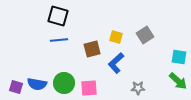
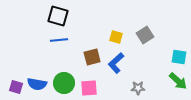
brown square: moved 8 px down
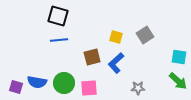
blue semicircle: moved 2 px up
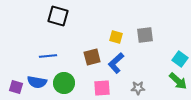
gray square: rotated 24 degrees clockwise
blue line: moved 11 px left, 16 px down
cyan square: moved 1 px right, 2 px down; rotated 28 degrees clockwise
pink square: moved 13 px right
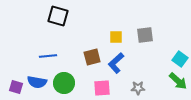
yellow square: rotated 16 degrees counterclockwise
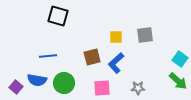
blue semicircle: moved 2 px up
purple square: rotated 24 degrees clockwise
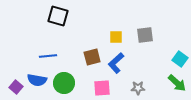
green arrow: moved 1 px left, 2 px down
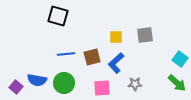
blue line: moved 18 px right, 2 px up
gray star: moved 3 px left, 4 px up
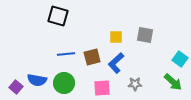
gray square: rotated 18 degrees clockwise
green arrow: moved 4 px left, 1 px up
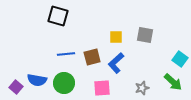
gray star: moved 7 px right, 4 px down; rotated 16 degrees counterclockwise
